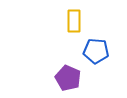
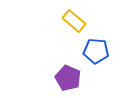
yellow rectangle: rotated 50 degrees counterclockwise
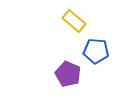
purple pentagon: moved 4 px up
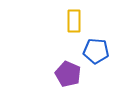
yellow rectangle: rotated 50 degrees clockwise
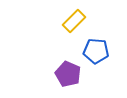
yellow rectangle: rotated 45 degrees clockwise
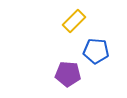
purple pentagon: rotated 20 degrees counterclockwise
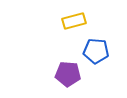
yellow rectangle: rotated 30 degrees clockwise
